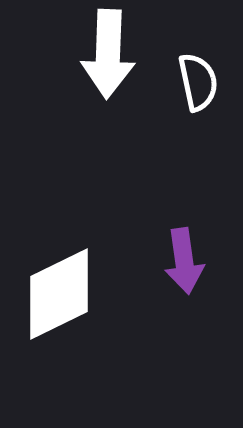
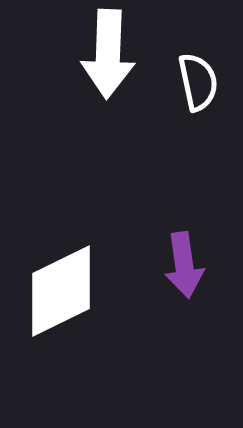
purple arrow: moved 4 px down
white diamond: moved 2 px right, 3 px up
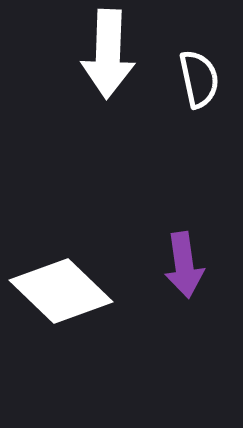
white semicircle: moved 1 px right, 3 px up
white diamond: rotated 70 degrees clockwise
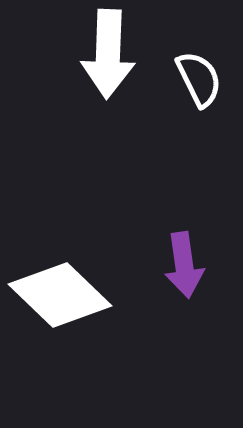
white semicircle: rotated 14 degrees counterclockwise
white diamond: moved 1 px left, 4 px down
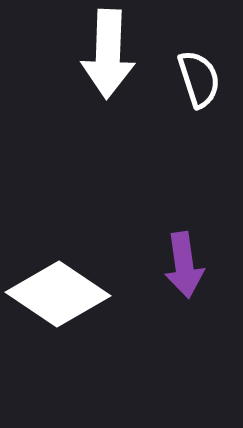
white semicircle: rotated 8 degrees clockwise
white diamond: moved 2 px left, 1 px up; rotated 10 degrees counterclockwise
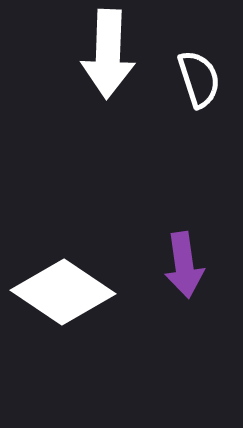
white diamond: moved 5 px right, 2 px up
